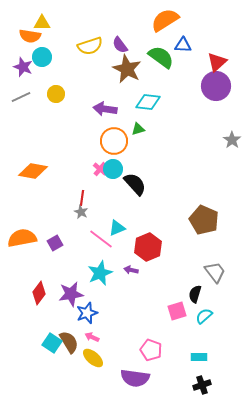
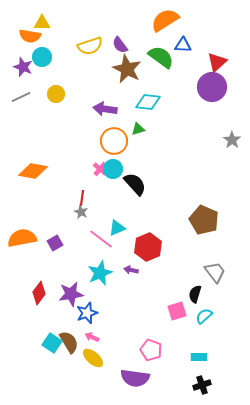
purple circle at (216, 86): moved 4 px left, 1 px down
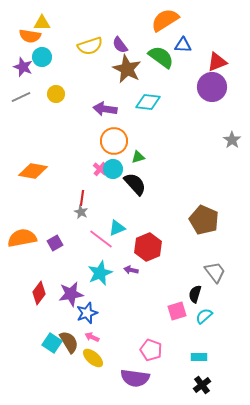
red triangle at (217, 62): rotated 20 degrees clockwise
green triangle at (138, 129): moved 28 px down
black cross at (202, 385): rotated 18 degrees counterclockwise
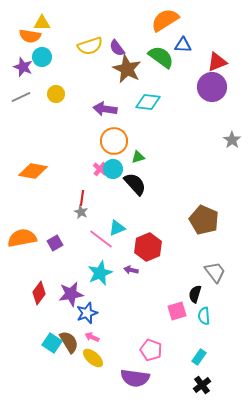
purple semicircle at (120, 45): moved 3 px left, 3 px down
cyan semicircle at (204, 316): rotated 54 degrees counterclockwise
cyan rectangle at (199, 357): rotated 56 degrees counterclockwise
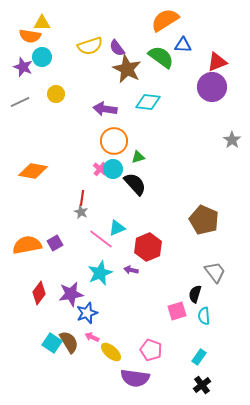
gray line at (21, 97): moved 1 px left, 5 px down
orange semicircle at (22, 238): moved 5 px right, 7 px down
yellow ellipse at (93, 358): moved 18 px right, 6 px up
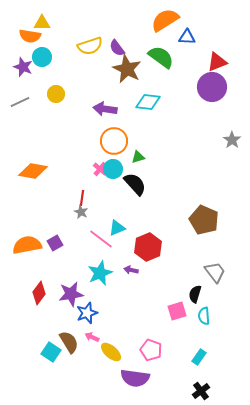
blue triangle at (183, 45): moved 4 px right, 8 px up
cyan square at (52, 343): moved 1 px left, 9 px down
black cross at (202, 385): moved 1 px left, 6 px down
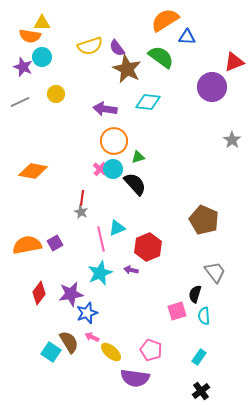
red triangle at (217, 62): moved 17 px right
pink line at (101, 239): rotated 40 degrees clockwise
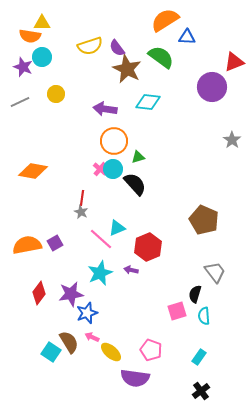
pink line at (101, 239): rotated 35 degrees counterclockwise
